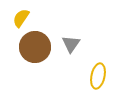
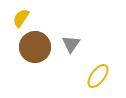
yellow ellipse: rotated 25 degrees clockwise
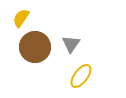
yellow ellipse: moved 17 px left
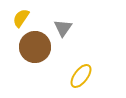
gray triangle: moved 8 px left, 16 px up
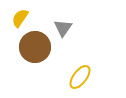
yellow semicircle: moved 1 px left
yellow ellipse: moved 1 px left, 1 px down
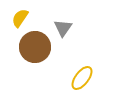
yellow ellipse: moved 2 px right, 1 px down
